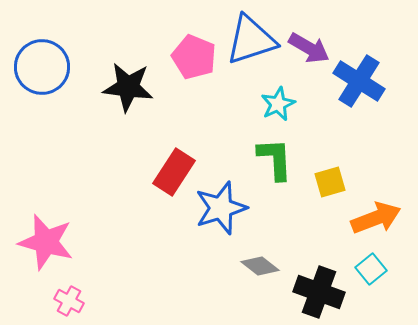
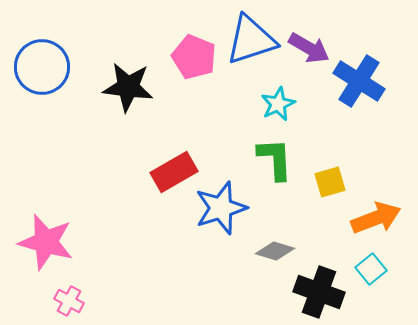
red rectangle: rotated 27 degrees clockwise
gray diamond: moved 15 px right, 15 px up; rotated 21 degrees counterclockwise
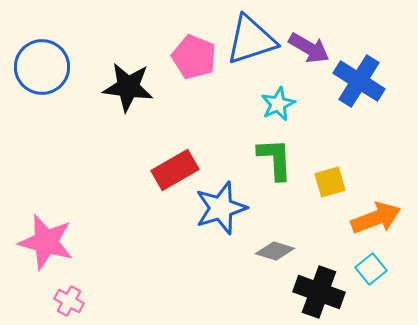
red rectangle: moved 1 px right, 2 px up
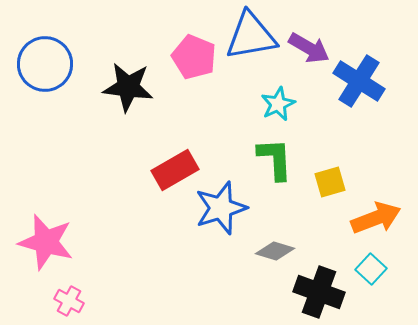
blue triangle: moved 4 px up; rotated 8 degrees clockwise
blue circle: moved 3 px right, 3 px up
cyan square: rotated 8 degrees counterclockwise
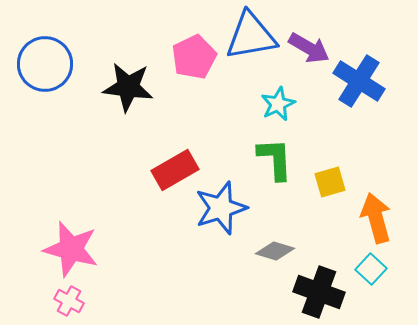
pink pentagon: rotated 24 degrees clockwise
orange arrow: rotated 84 degrees counterclockwise
pink star: moved 25 px right, 7 px down
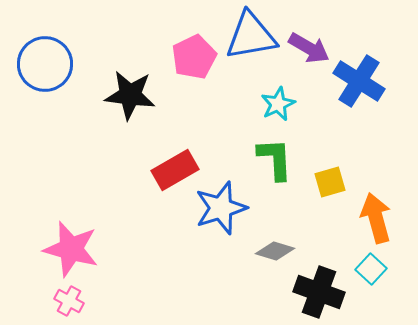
black star: moved 2 px right, 8 px down
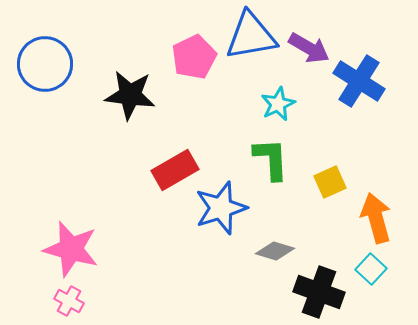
green L-shape: moved 4 px left
yellow square: rotated 8 degrees counterclockwise
